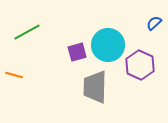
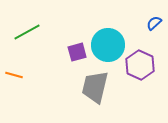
gray trapezoid: rotated 12 degrees clockwise
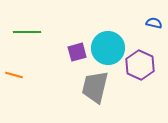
blue semicircle: rotated 56 degrees clockwise
green line: rotated 28 degrees clockwise
cyan circle: moved 3 px down
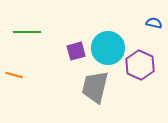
purple square: moved 1 px left, 1 px up
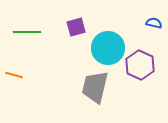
purple square: moved 24 px up
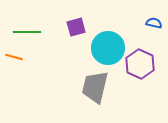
purple hexagon: moved 1 px up
orange line: moved 18 px up
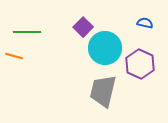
blue semicircle: moved 9 px left
purple square: moved 7 px right; rotated 30 degrees counterclockwise
cyan circle: moved 3 px left
orange line: moved 1 px up
gray trapezoid: moved 8 px right, 4 px down
